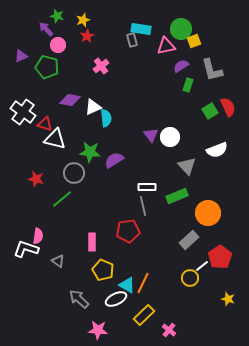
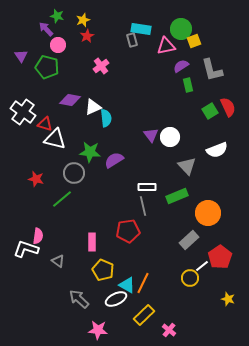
purple triangle at (21, 56): rotated 40 degrees counterclockwise
green rectangle at (188, 85): rotated 32 degrees counterclockwise
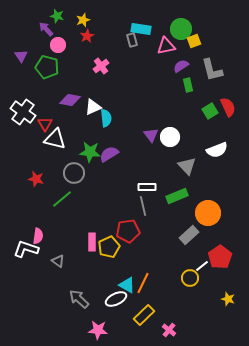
red triangle at (45, 124): rotated 42 degrees clockwise
purple semicircle at (114, 160): moved 5 px left, 6 px up
gray rectangle at (189, 240): moved 5 px up
yellow pentagon at (103, 270): moved 6 px right, 23 px up; rotated 25 degrees clockwise
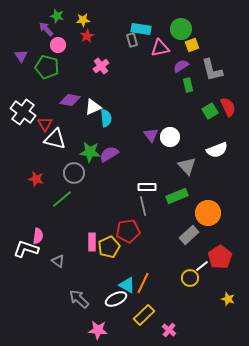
yellow star at (83, 20): rotated 16 degrees clockwise
yellow square at (194, 41): moved 2 px left, 4 px down
pink triangle at (166, 46): moved 6 px left, 2 px down
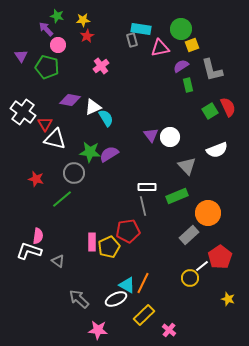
cyan semicircle at (106, 118): rotated 24 degrees counterclockwise
white L-shape at (26, 249): moved 3 px right, 2 px down
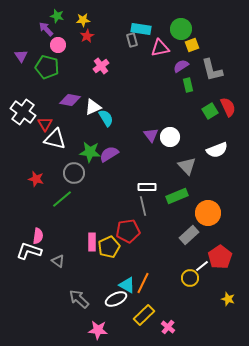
pink cross at (169, 330): moved 1 px left, 3 px up
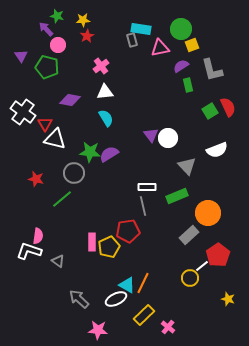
white triangle at (93, 107): moved 12 px right, 15 px up; rotated 18 degrees clockwise
white circle at (170, 137): moved 2 px left, 1 px down
red pentagon at (220, 257): moved 2 px left, 2 px up
